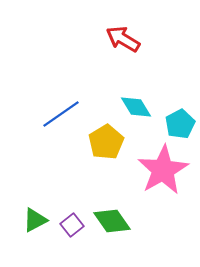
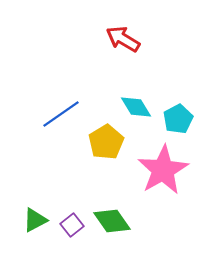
cyan pentagon: moved 2 px left, 5 px up
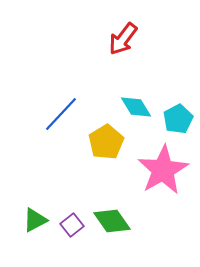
red arrow: rotated 84 degrees counterclockwise
blue line: rotated 12 degrees counterclockwise
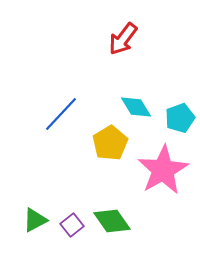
cyan pentagon: moved 2 px right, 1 px up; rotated 8 degrees clockwise
yellow pentagon: moved 4 px right, 1 px down
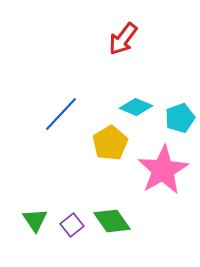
cyan diamond: rotated 36 degrees counterclockwise
green triangle: rotated 36 degrees counterclockwise
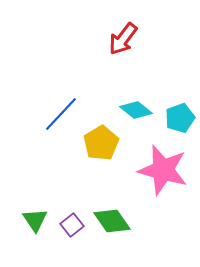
cyan diamond: moved 3 px down; rotated 16 degrees clockwise
yellow pentagon: moved 9 px left
pink star: rotated 27 degrees counterclockwise
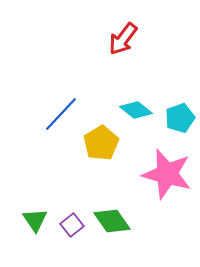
pink star: moved 4 px right, 4 px down
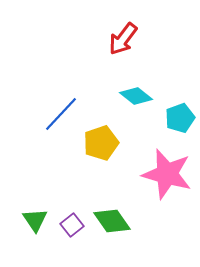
cyan diamond: moved 14 px up
yellow pentagon: rotated 12 degrees clockwise
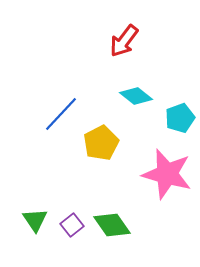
red arrow: moved 1 px right, 2 px down
yellow pentagon: rotated 8 degrees counterclockwise
green diamond: moved 4 px down
